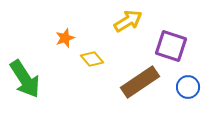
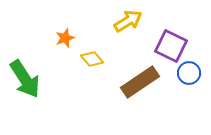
purple square: rotated 8 degrees clockwise
blue circle: moved 1 px right, 14 px up
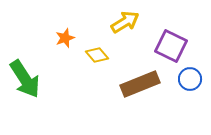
yellow arrow: moved 3 px left, 1 px down
yellow diamond: moved 5 px right, 4 px up
blue circle: moved 1 px right, 6 px down
brown rectangle: moved 2 px down; rotated 12 degrees clockwise
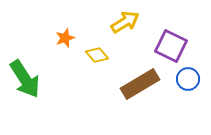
blue circle: moved 2 px left
brown rectangle: rotated 9 degrees counterclockwise
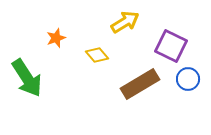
orange star: moved 9 px left
green arrow: moved 2 px right, 1 px up
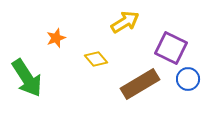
purple square: moved 2 px down
yellow diamond: moved 1 px left, 4 px down
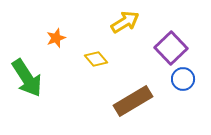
purple square: rotated 20 degrees clockwise
blue circle: moved 5 px left
brown rectangle: moved 7 px left, 17 px down
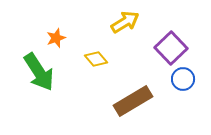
green arrow: moved 12 px right, 6 px up
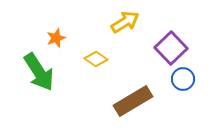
yellow diamond: rotated 15 degrees counterclockwise
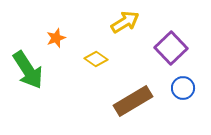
green arrow: moved 11 px left, 2 px up
blue circle: moved 9 px down
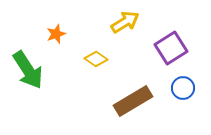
orange star: moved 4 px up
purple square: rotated 12 degrees clockwise
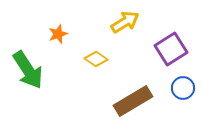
orange star: moved 2 px right
purple square: moved 1 px down
